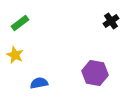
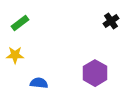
yellow star: rotated 24 degrees counterclockwise
purple hexagon: rotated 20 degrees clockwise
blue semicircle: rotated 18 degrees clockwise
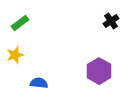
yellow star: rotated 18 degrees counterclockwise
purple hexagon: moved 4 px right, 2 px up
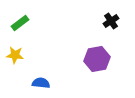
yellow star: rotated 24 degrees clockwise
purple hexagon: moved 2 px left, 12 px up; rotated 20 degrees clockwise
blue semicircle: moved 2 px right
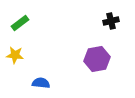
black cross: rotated 21 degrees clockwise
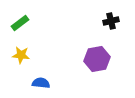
yellow star: moved 6 px right
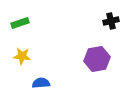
green rectangle: rotated 18 degrees clockwise
yellow star: moved 1 px right, 1 px down
blue semicircle: rotated 12 degrees counterclockwise
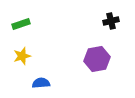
green rectangle: moved 1 px right, 1 px down
yellow star: rotated 24 degrees counterclockwise
